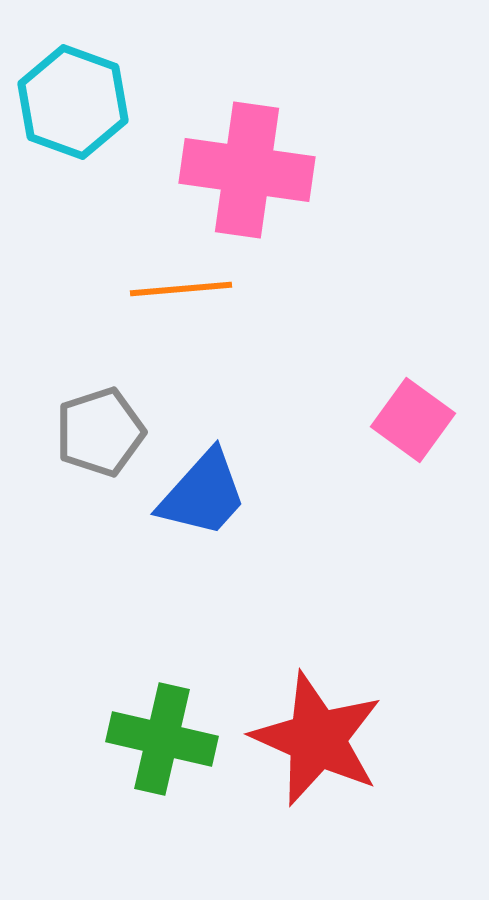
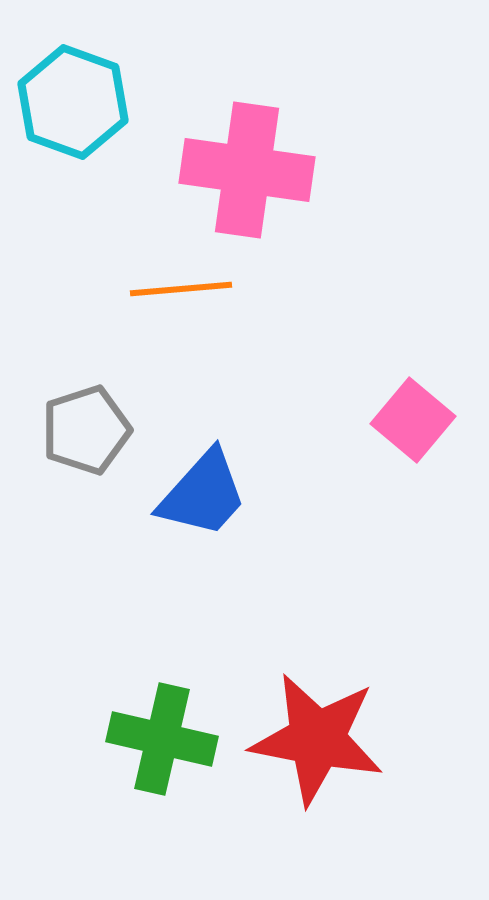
pink square: rotated 4 degrees clockwise
gray pentagon: moved 14 px left, 2 px up
red star: rotated 13 degrees counterclockwise
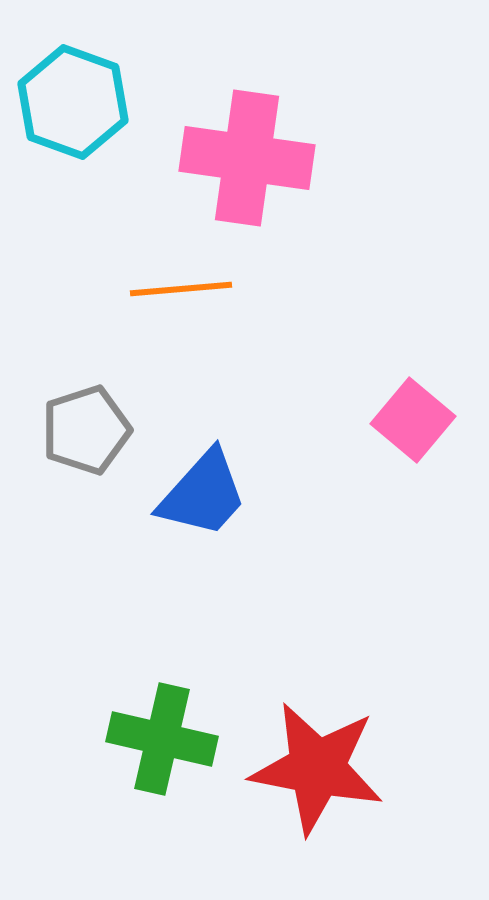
pink cross: moved 12 px up
red star: moved 29 px down
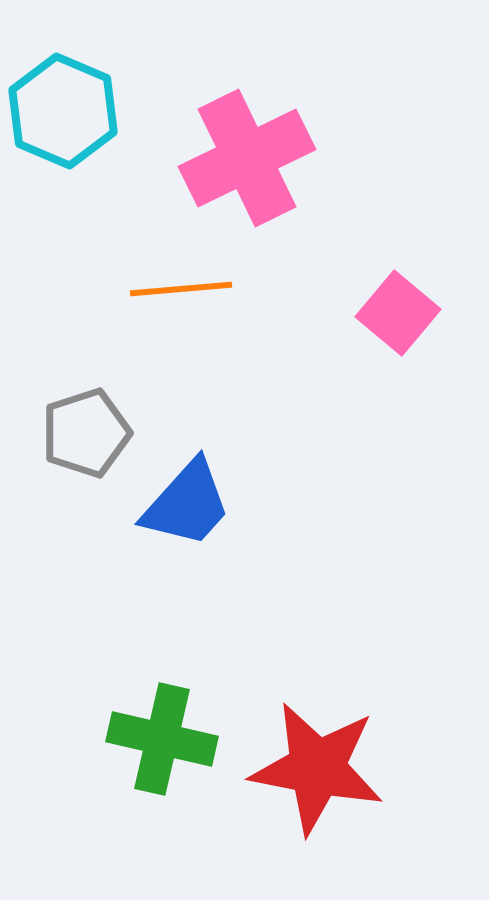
cyan hexagon: moved 10 px left, 9 px down; rotated 3 degrees clockwise
pink cross: rotated 34 degrees counterclockwise
pink square: moved 15 px left, 107 px up
gray pentagon: moved 3 px down
blue trapezoid: moved 16 px left, 10 px down
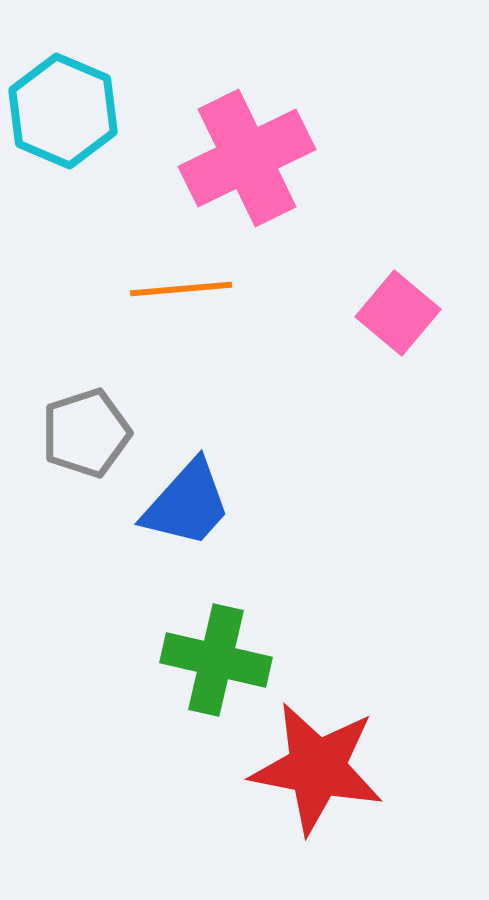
green cross: moved 54 px right, 79 px up
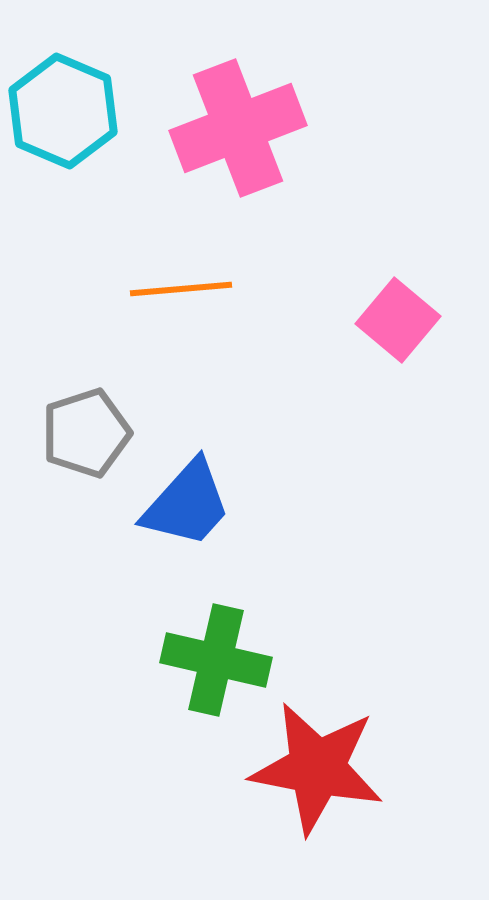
pink cross: moved 9 px left, 30 px up; rotated 5 degrees clockwise
pink square: moved 7 px down
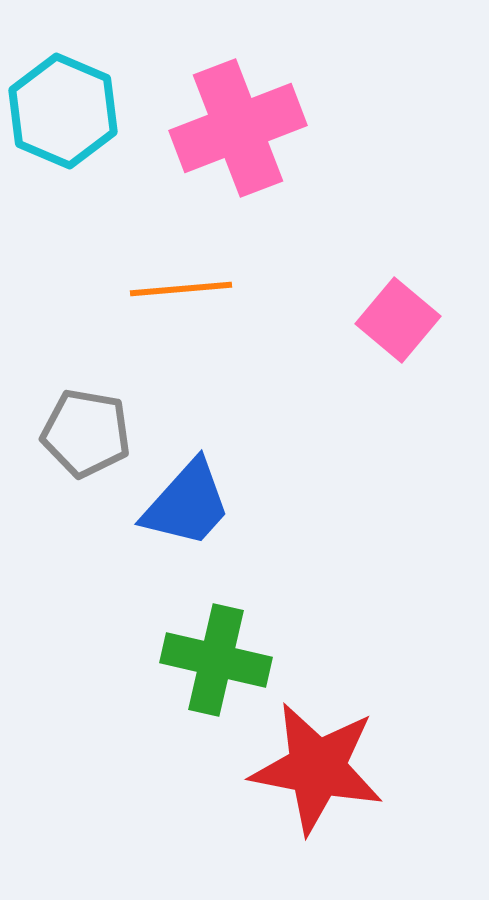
gray pentagon: rotated 28 degrees clockwise
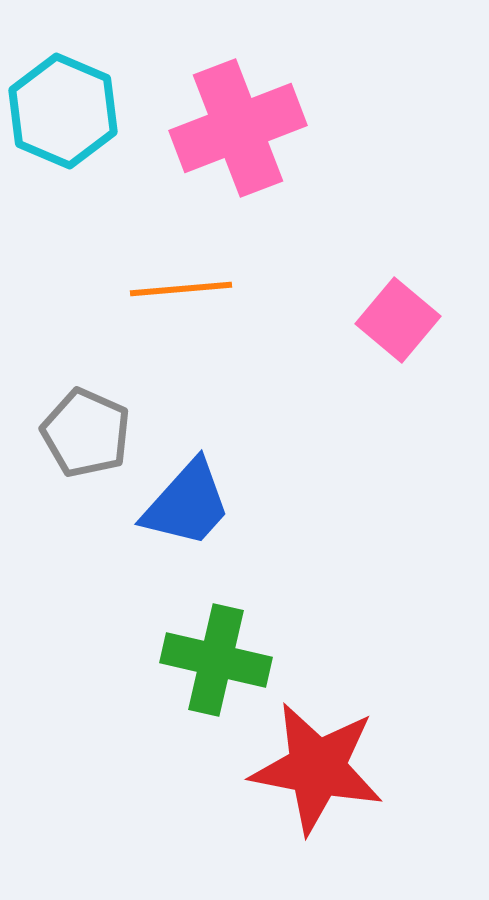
gray pentagon: rotated 14 degrees clockwise
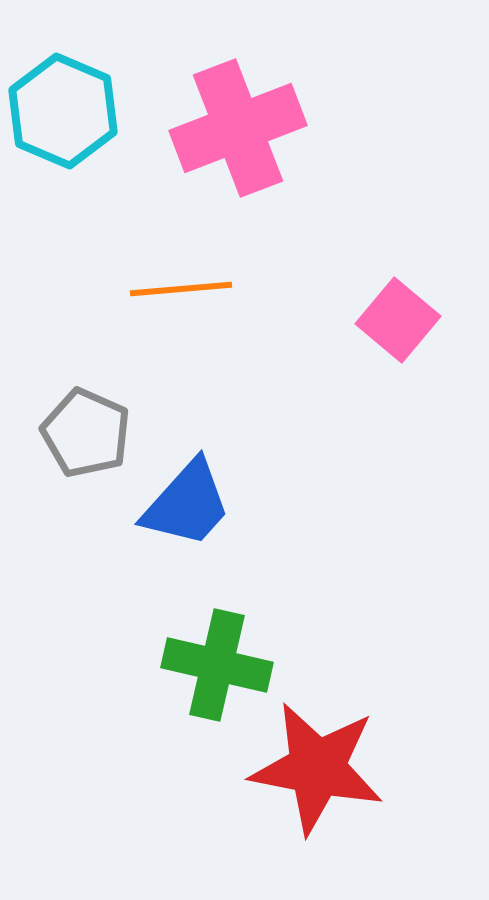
green cross: moved 1 px right, 5 px down
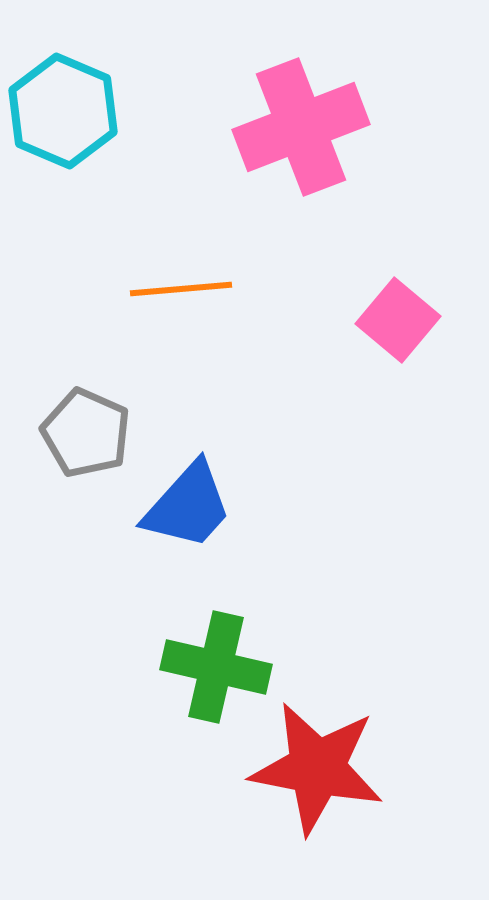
pink cross: moved 63 px right, 1 px up
blue trapezoid: moved 1 px right, 2 px down
green cross: moved 1 px left, 2 px down
